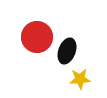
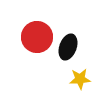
black ellipse: moved 1 px right, 4 px up
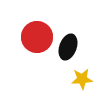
yellow star: moved 2 px right
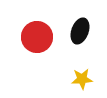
black ellipse: moved 12 px right, 16 px up
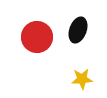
black ellipse: moved 2 px left, 1 px up
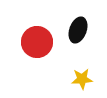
red circle: moved 5 px down
